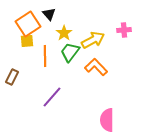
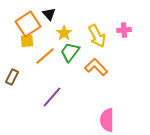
yellow arrow: moved 4 px right, 4 px up; rotated 90 degrees clockwise
orange line: rotated 50 degrees clockwise
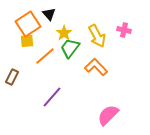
pink cross: rotated 16 degrees clockwise
green trapezoid: moved 4 px up
pink semicircle: moved 1 px right, 5 px up; rotated 45 degrees clockwise
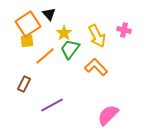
green trapezoid: moved 1 px down
brown rectangle: moved 12 px right, 7 px down
purple line: moved 8 px down; rotated 20 degrees clockwise
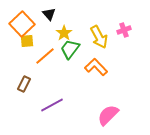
orange square: moved 6 px left; rotated 10 degrees counterclockwise
pink cross: rotated 32 degrees counterclockwise
yellow arrow: moved 2 px right, 1 px down
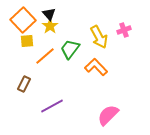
orange square: moved 1 px right, 4 px up
yellow star: moved 14 px left, 7 px up
purple line: moved 1 px down
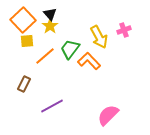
black triangle: moved 1 px right
orange L-shape: moved 7 px left, 6 px up
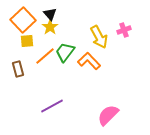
yellow star: moved 1 px down
green trapezoid: moved 5 px left, 3 px down
brown rectangle: moved 6 px left, 15 px up; rotated 42 degrees counterclockwise
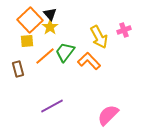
orange square: moved 7 px right
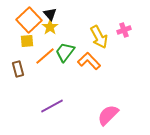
orange square: moved 1 px left
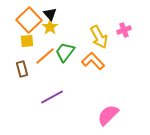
orange L-shape: moved 4 px right
brown rectangle: moved 4 px right
purple line: moved 9 px up
